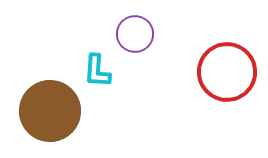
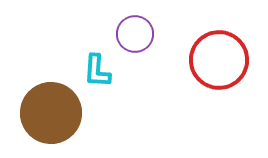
red circle: moved 8 px left, 12 px up
brown circle: moved 1 px right, 2 px down
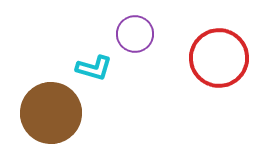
red circle: moved 2 px up
cyan L-shape: moved 3 px left, 3 px up; rotated 78 degrees counterclockwise
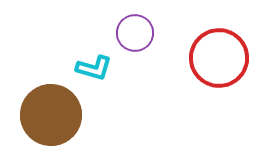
purple circle: moved 1 px up
brown circle: moved 2 px down
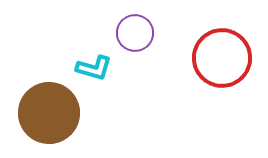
red circle: moved 3 px right
brown circle: moved 2 px left, 2 px up
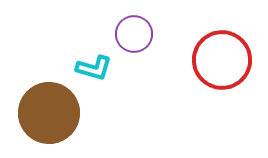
purple circle: moved 1 px left, 1 px down
red circle: moved 2 px down
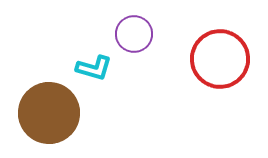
red circle: moved 2 px left, 1 px up
